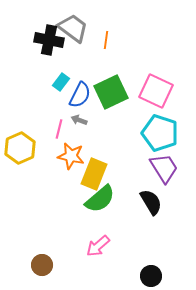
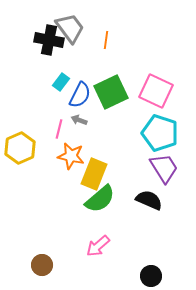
gray trapezoid: moved 3 px left; rotated 16 degrees clockwise
black semicircle: moved 2 px left, 2 px up; rotated 36 degrees counterclockwise
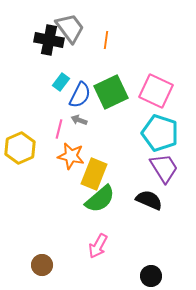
pink arrow: rotated 20 degrees counterclockwise
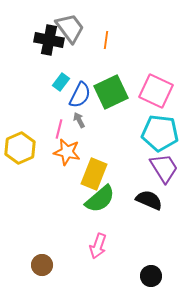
gray arrow: rotated 42 degrees clockwise
cyan pentagon: rotated 12 degrees counterclockwise
orange star: moved 4 px left, 4 px up
pink arrow: rotated 10 degrees counterclockwise
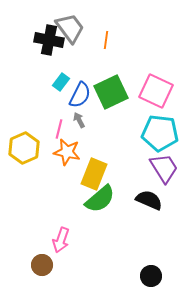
yellow hexagon: moved 4 px right
pink arrow: moved 37 px left, 6 px up
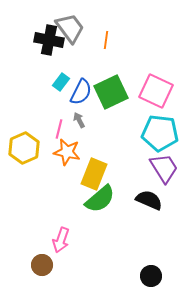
blue semicircle: moved 1 px right, 3 px up
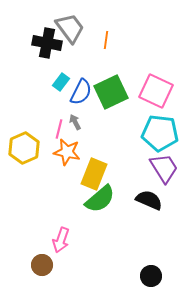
black cross: moved 2 px left, 3 px down
gray arrow: moved 4 px left, 2 px down
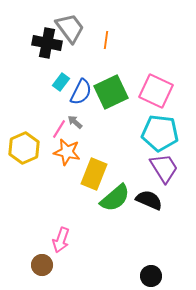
gray arrow: rotated 21 degrees counterclockwise
pink line: rotated 18 degrees clockwise
green semicircle: moved 15 px right, 1 px up
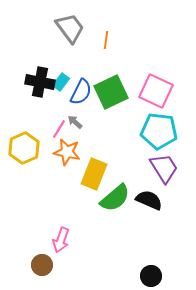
black cross: moved 7 px left, 39 px down
cyan pentagon: moved 1 px left, 2 px up
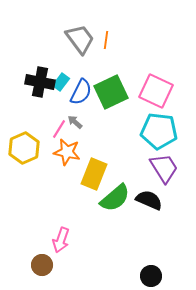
gray trapezoid: moved 10 px right, 11 px down
